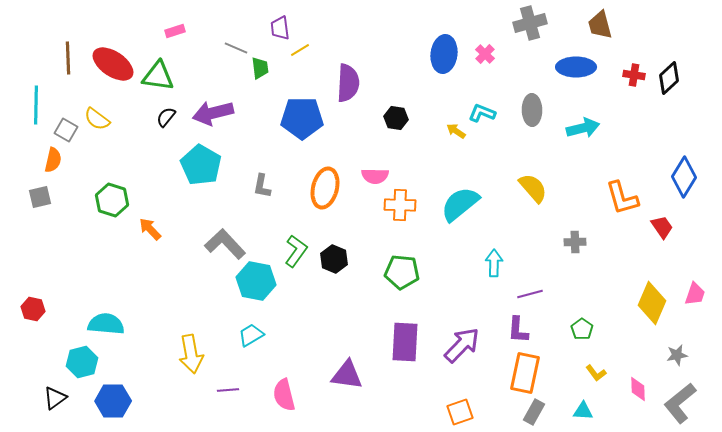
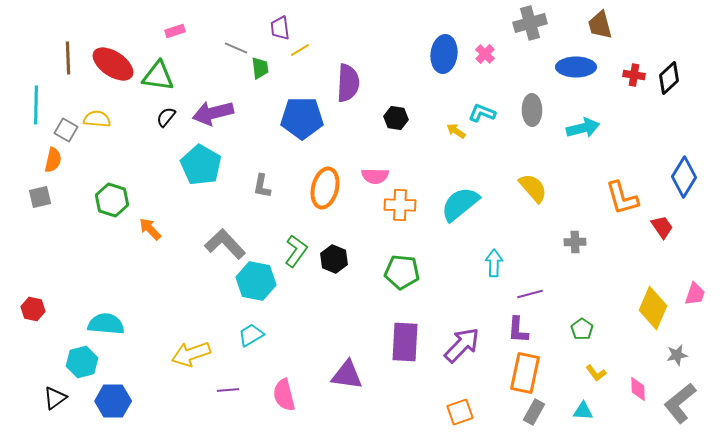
yellow semicircle at (97, 119): rotated 148 degrees clockwise
yellow diamond at (652, 303): moved 1 px right, 5 px down
yellow arrow at (191, 354): rotated 81 degrees clockwise
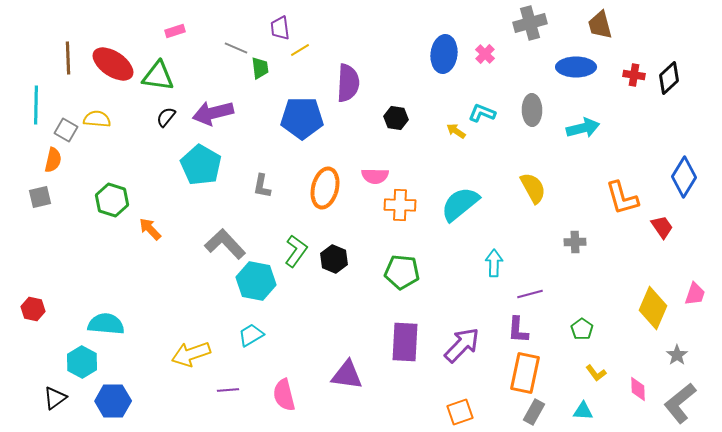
yellow semicircle at (533, 188): rotated 12 degrees clockwise
gray star at (677, 355): rotated 25 degrees counterclockwise
cyan hexagon at (82, 362): rotated 16 degrees counterclockwise
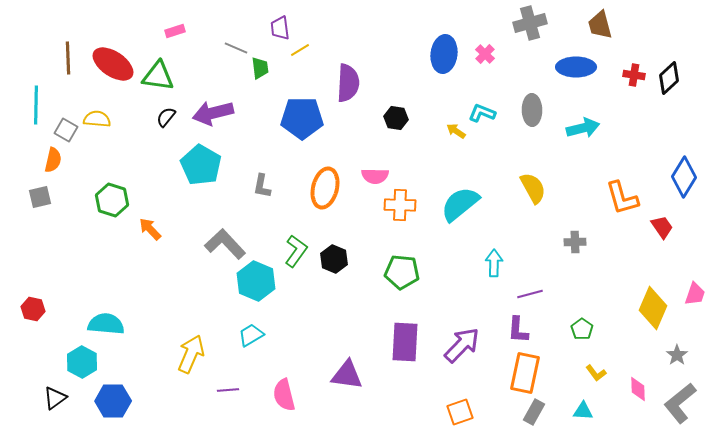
cyan hexagon at (256, 281): rotated 12 degrees clockwise
yellow arrow at (191, 354): rotated 132 degrees clockwise
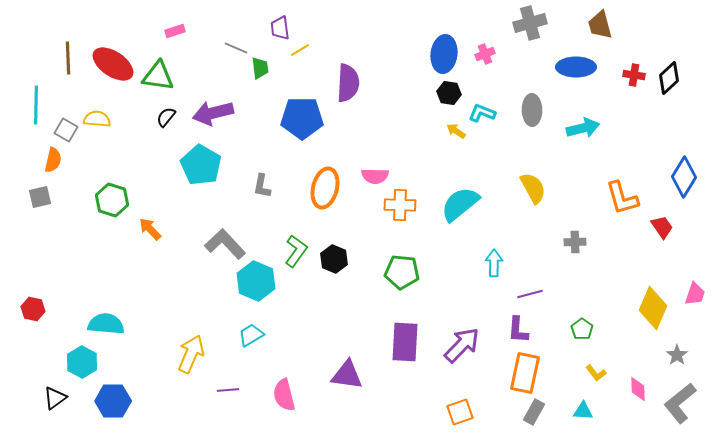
pink cross at (485, 54): rotated 24 degrees clockwise
black hexagon at (396, 118): moved 53 px right, 25 px up
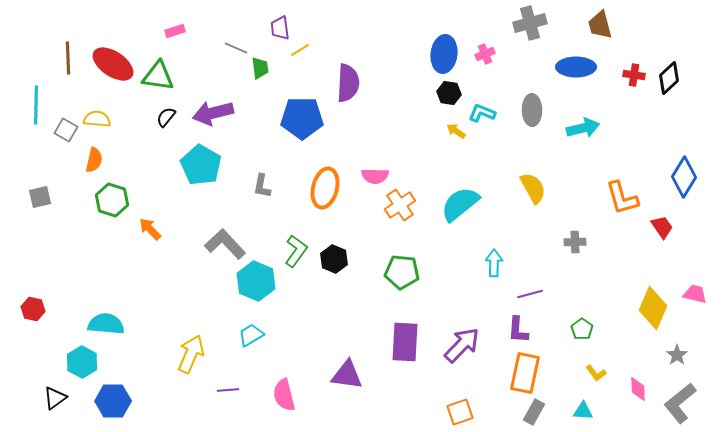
orange semicircle at (53, 160): moved 41 px right
orange cross at (400, 205): rotated 36 degrees counterclockwise
pink trapezoid at (695, 294): rotated 95 degrees counterclockwise
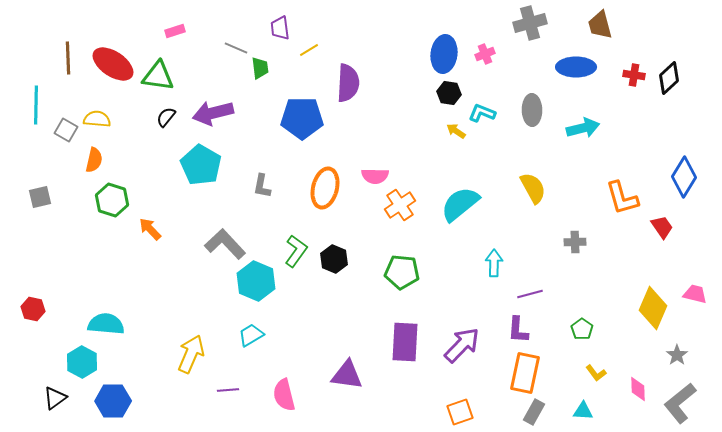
yellow line at (300, 50): moved 9 px right
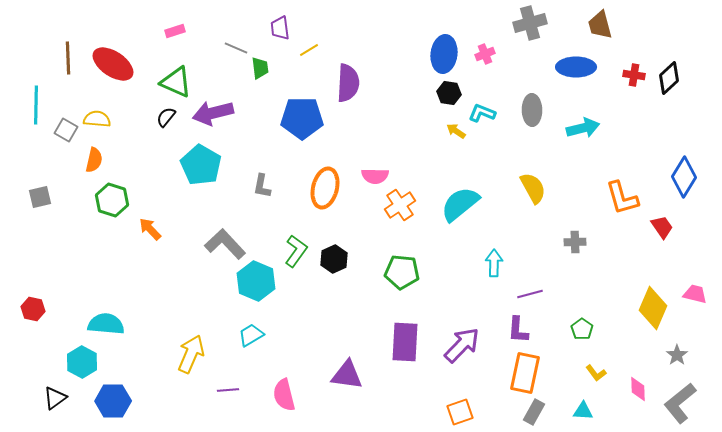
green triangle at (158, 76): moved 18 px right, 6 px down; rotated 16 degrees clockwise
black hexagon at (334, 259): rotated 12 degrees clockwise
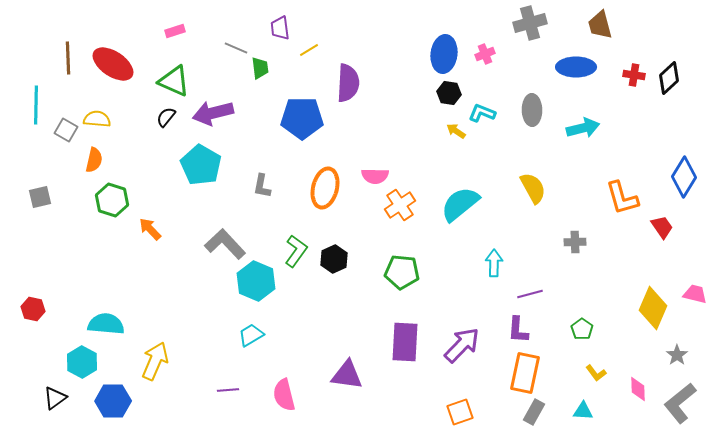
green triangle at (176, 82): moved 2 px left, 1 px up
yellow arrow at (191, 354): moved 36 px left, 7 px down
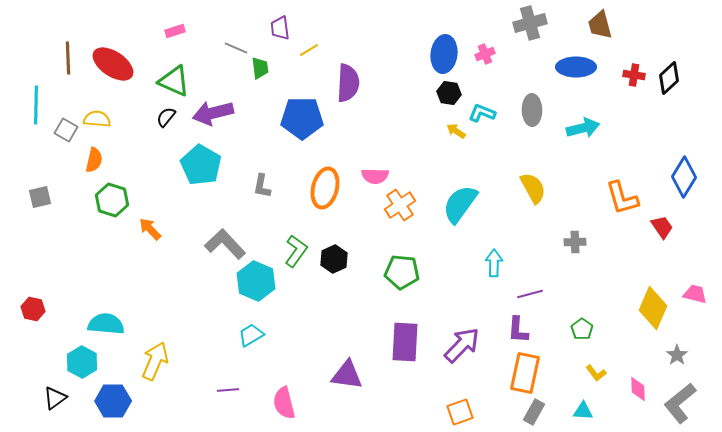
cyan semicircle at (460, 204): rotated 15 degrees counterclockwise
pink semicircle at (284, 395): moved 8 px down
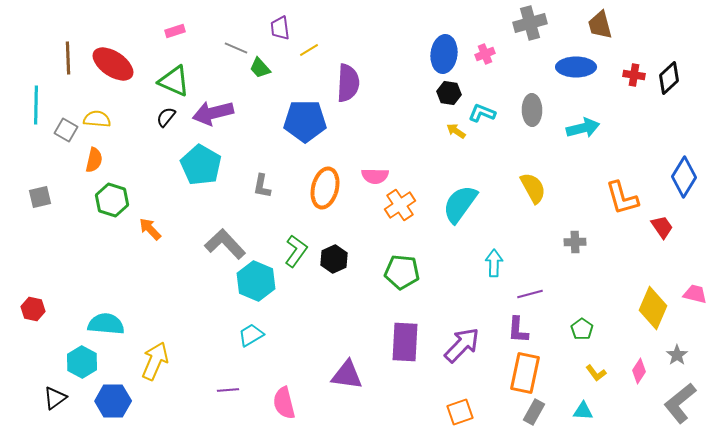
green trapezoid at (260, 68): rotated 145 degrees clockwise
blue pentagon at (302, 118): moved 3 px right, 3 px down
pink diamond at (638, 389): moved 1 px right, 18 px up; rotated 35 degrees clockwise
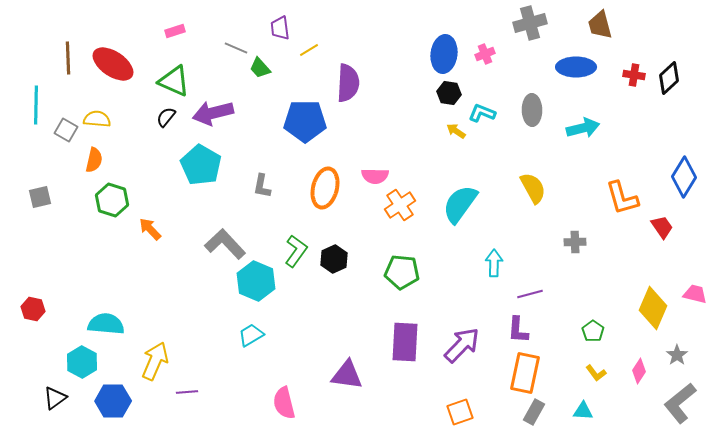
green pentagon at (582, 329): moved 11 px right, 2 px down
purple line at (228, 390): moved 41 px left, 2 px down
